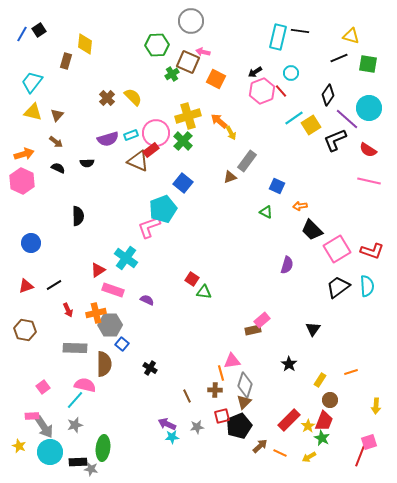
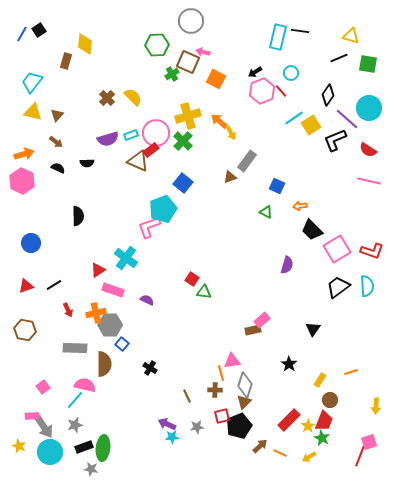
black rectangle at (78, 462): moved 6 px right, 15 px up; rotated 18 degrees counterclockwise
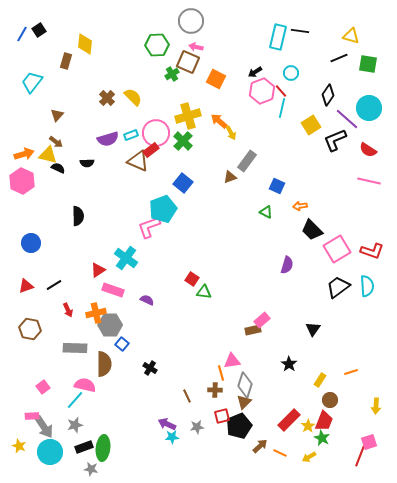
pink arrow at (203, 52): moved 7 px left, 5 px up
yellow triangle at (33, 112): moved 15 px right, 43 px down
cyan line at (294, 118): moved 12 px left, 10 px up; rotated 42 degrees counterclockwise
brown hexagon at (25, 330): moved 5 px right, 1 px up
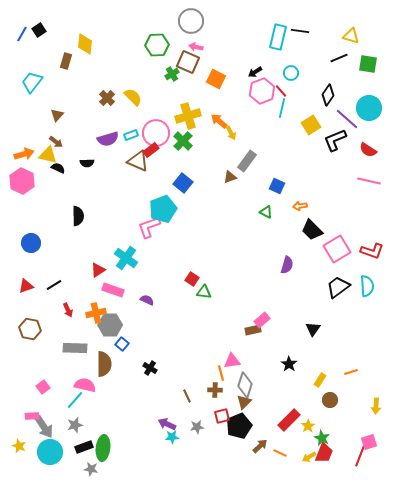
red trapezoid at (324, 421): moved 32 px down
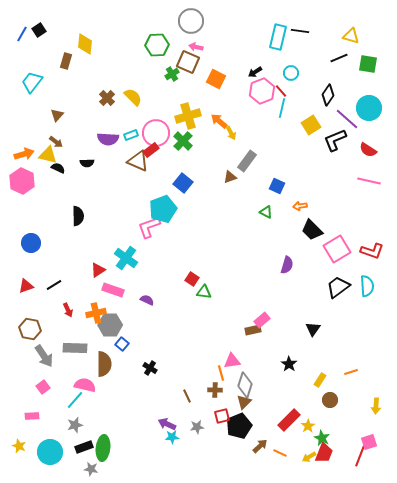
purple semicircle at (108, 139): rotated 20 degrees clockwise
gray arrow at (44, 427): moved 71 px up
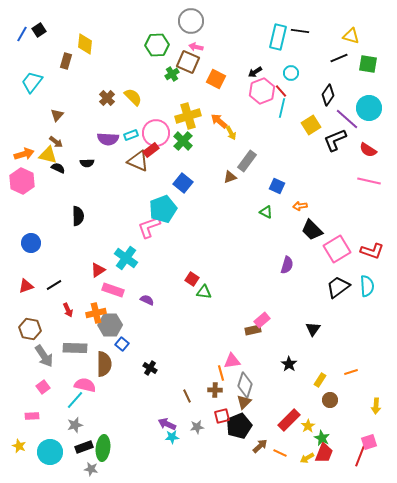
yellow arrow at (309, 457): moved 2 px left, 1 px down
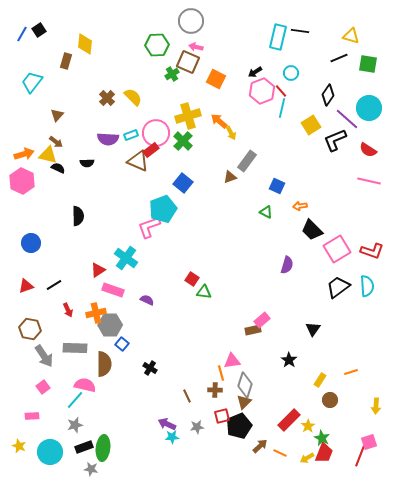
black star at (289, 364): moved 4 px up
